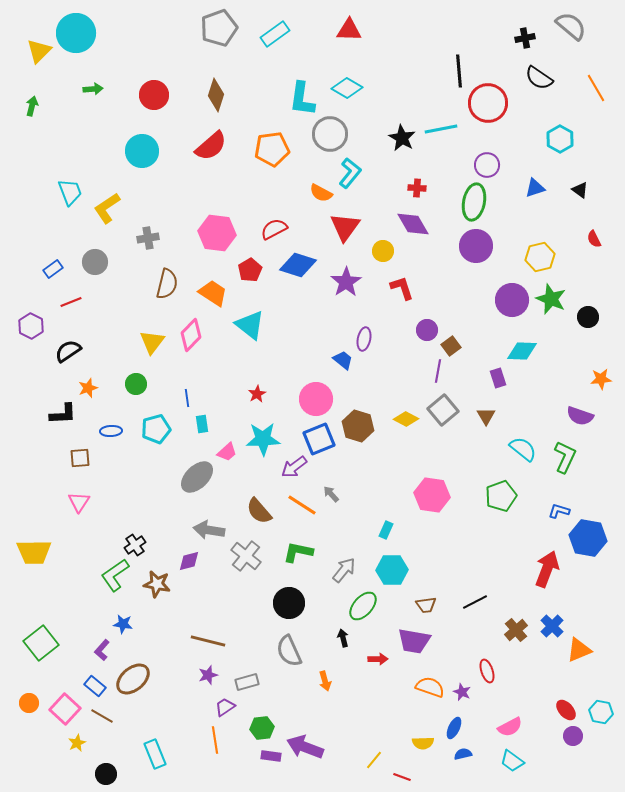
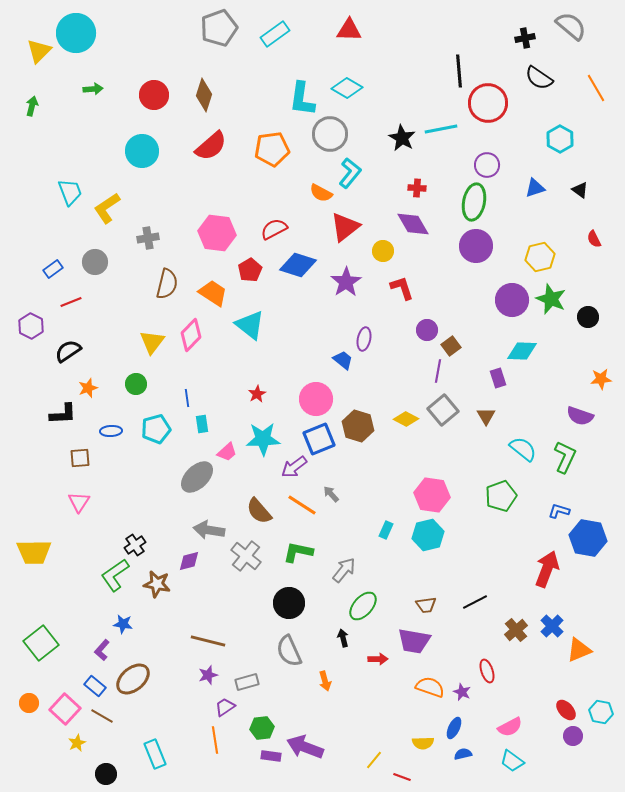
brown diamond at (216, 95): moved 12 px left
red triangle at (345, 227): rotated 16 degrees clockwise
cyan hexagon at (392, 570): moved 36 px right, 35 px up; rotated 12 degrees counterclockwise
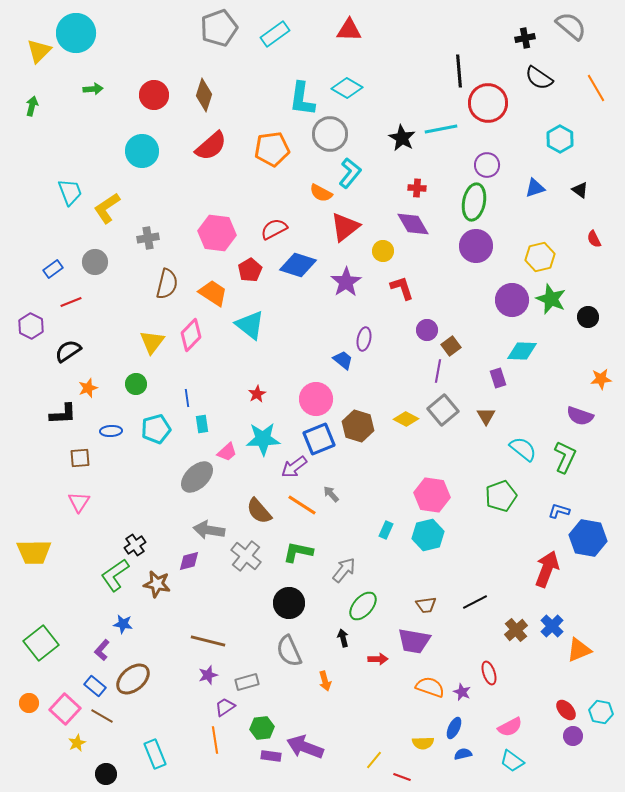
red ellipse at (487, 671): moved 2 px right, 2 px down
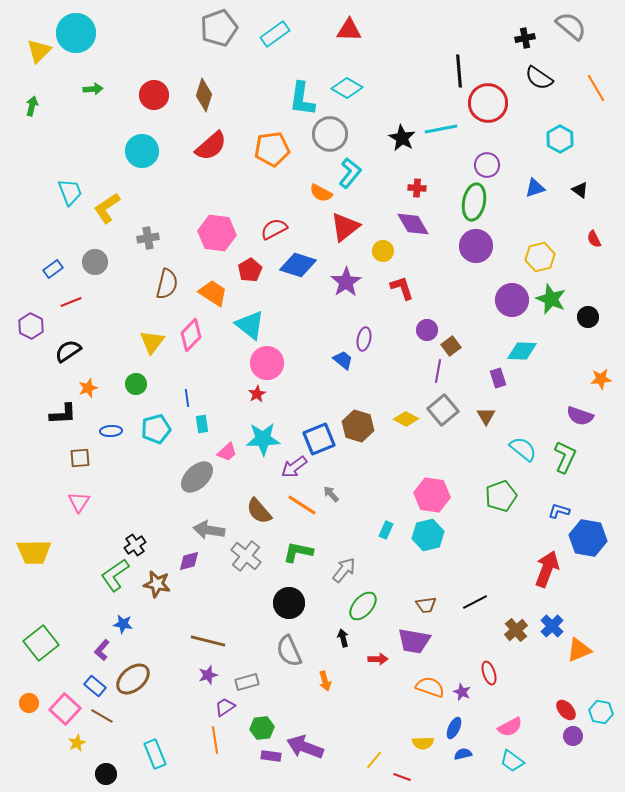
pink circle at (316, 399): moved 49 px left, 36 px up
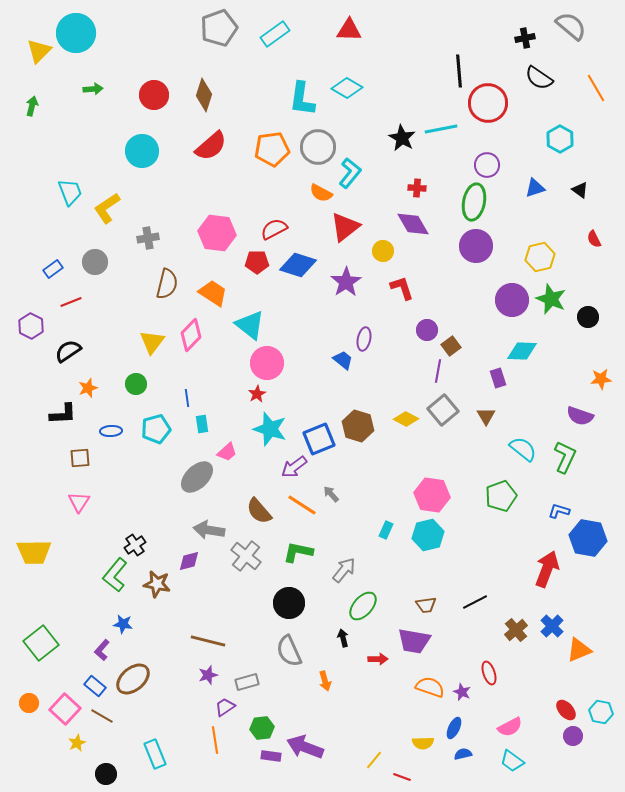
gray circle at (330, 134): moved 12 px left, 13 px down
red pentagon at (250, 270): moved 7 px right, 8 px up; rotated 30 degrees clockwise
cyan star at (263, 439): moved 7 px right, 10 px up; rotated 20 degrees clockwise
green L-shape at (115, 575): rotated 16 degrees counterclockwise
